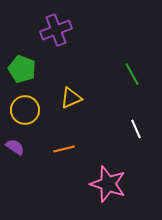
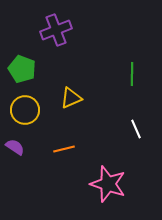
green line: rotated 30 degrees clockwise
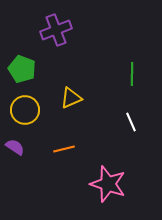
white line: moved 5 px left, 7 px up
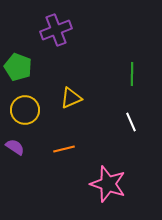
green pentagon: moved 4 px left, 2 px up
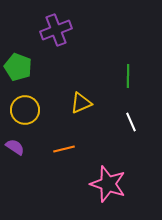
green line: moved 4 px left, 2 px down
yellow triangle: moved 10 px right, 5 px down
